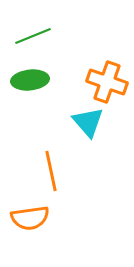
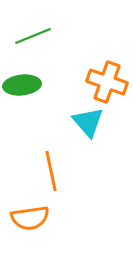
green ellipse: moved 8 px left, 5 px down
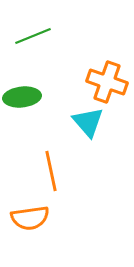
green ellipse: moved 12 px down
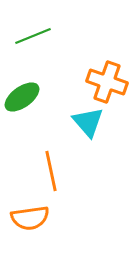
green ellipse: rotated 30 degrees counterclockwise
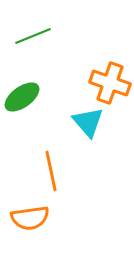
orange cross: moved 3 px right, 1 px down
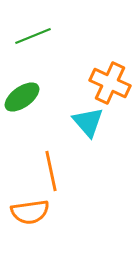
orange cross: rotated 6 degrees clockwise
orange semicircle: moved 6 px up
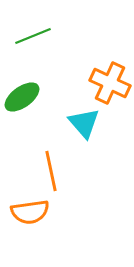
cyan triangle: moved 4 px left, 1 px down
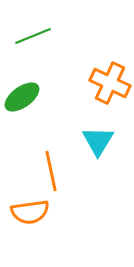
cyan triangle: moved 14 px right, 18 px down; rotated 12 degrees clockwise
